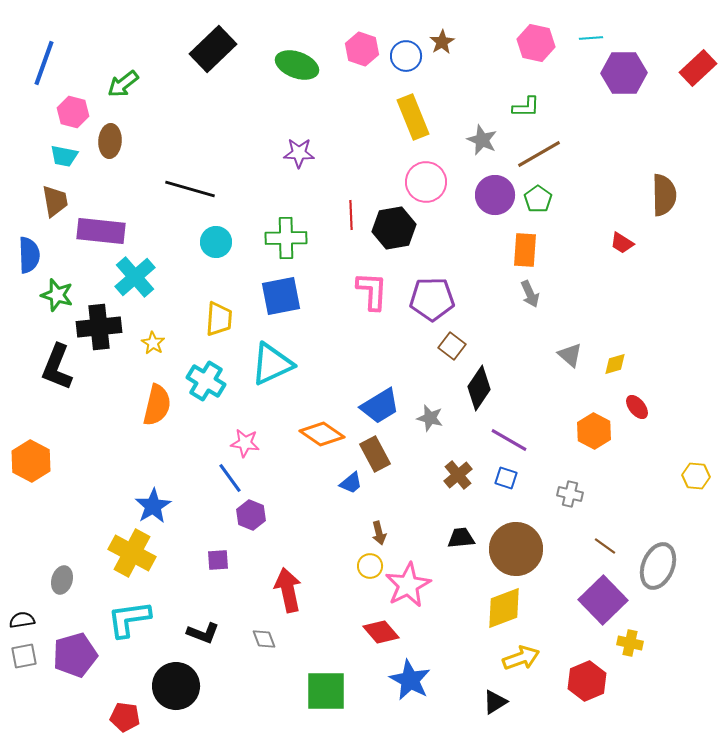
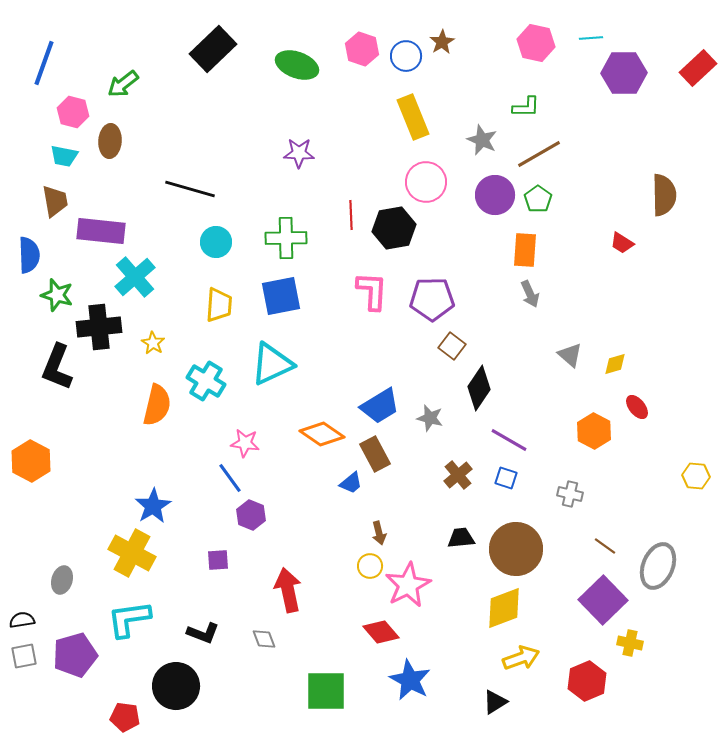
yellow trapezoid at (219, 319): moved 14 px up
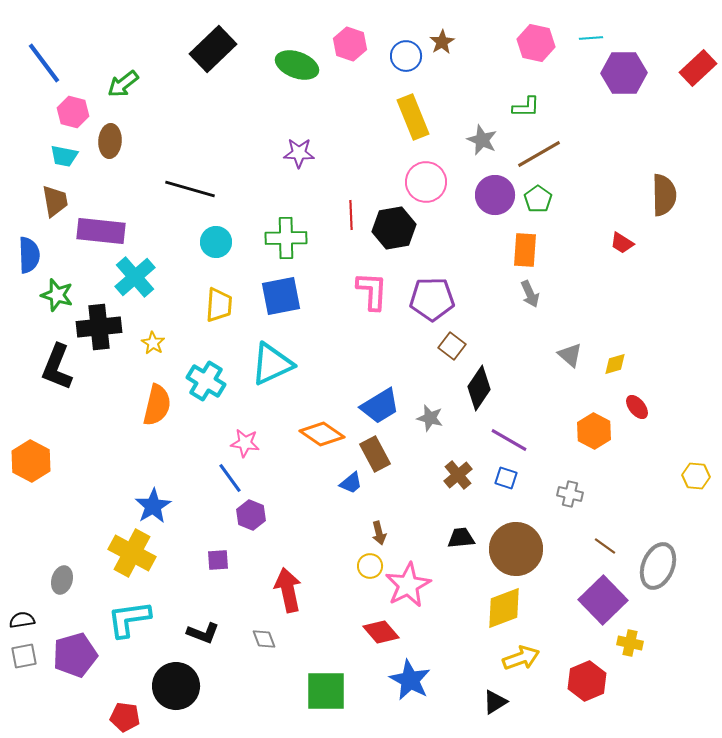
pink hexagon at (362, 49): moved 12 px left, 5 px up
blue line at (44, 63): rotated 57 degrees counterclockwise
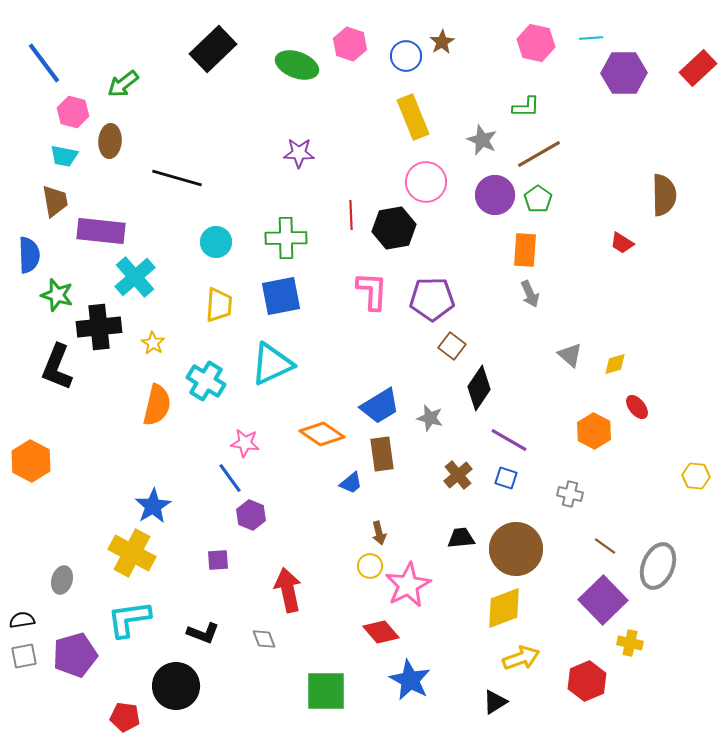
black line at (190, 189): moved 13 px left, 11 px up
brown rectangle at (375, 454): moved 7 px right; rotated 20 degrees clockwise
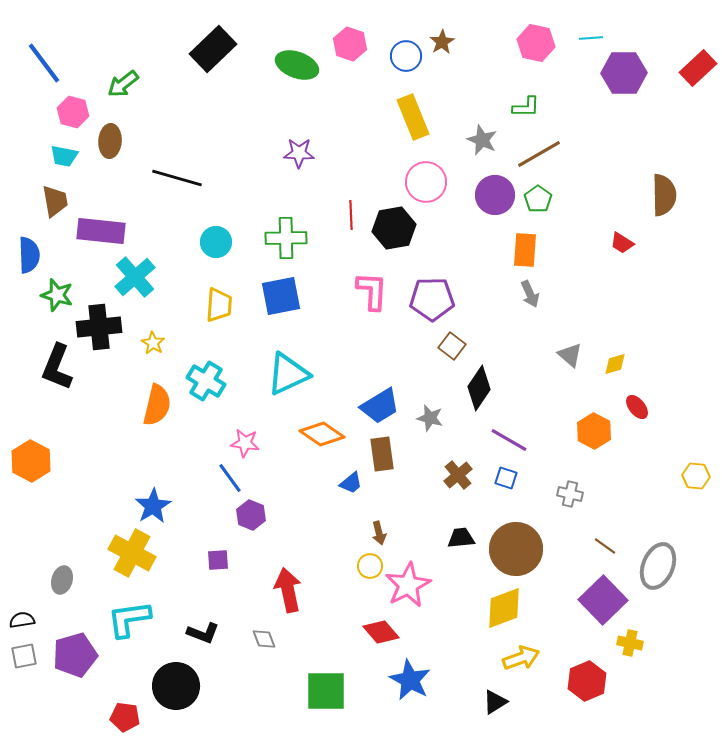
cyan triangle at (272, 364): moved 16 px right, 10 px down
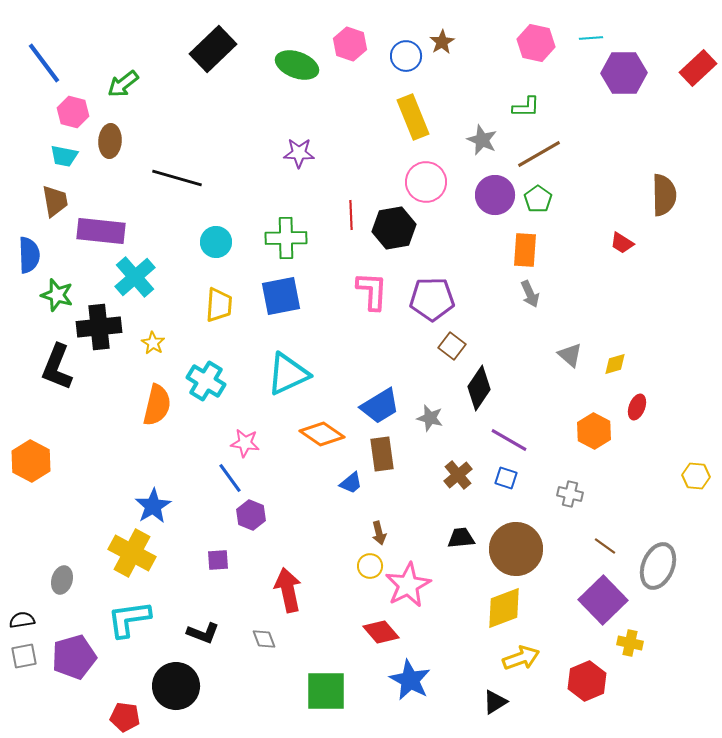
red ellipse at (637, 407): rotated 60 degrees clockwise
purple pentagon at (75, 655): moved 1 px left, 2 px down
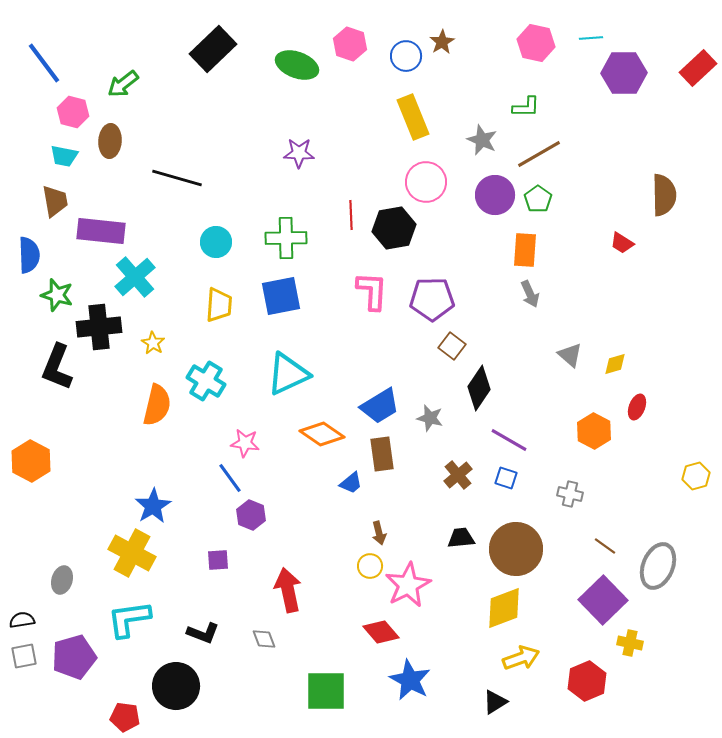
yellow hexagon at (696, 476): rotated 20 degrees counterclockwise
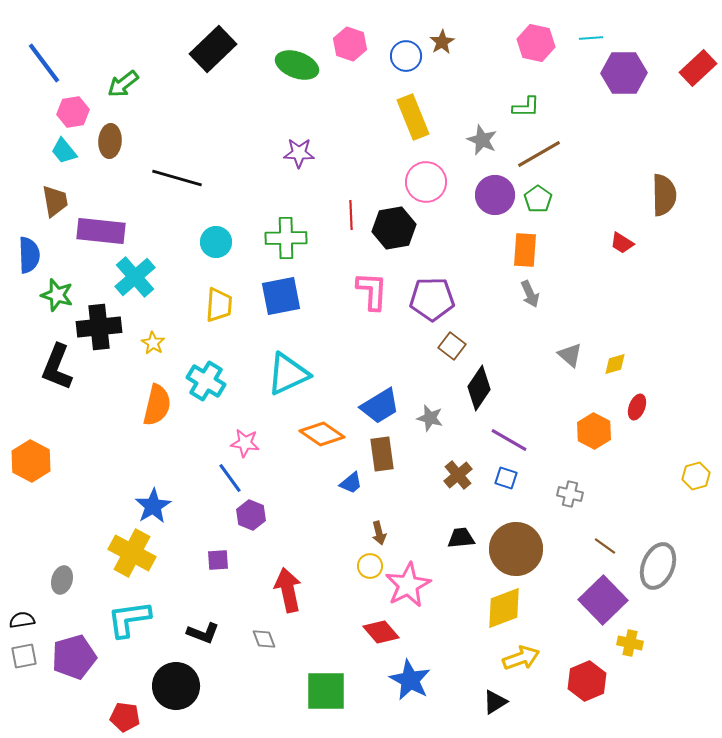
pink hexagon at (73, 112): rotated 24 degrees counterclockwise
cyan trapezoid at (64, 156): moved 5 px up; rotated 40 degrees clockwise
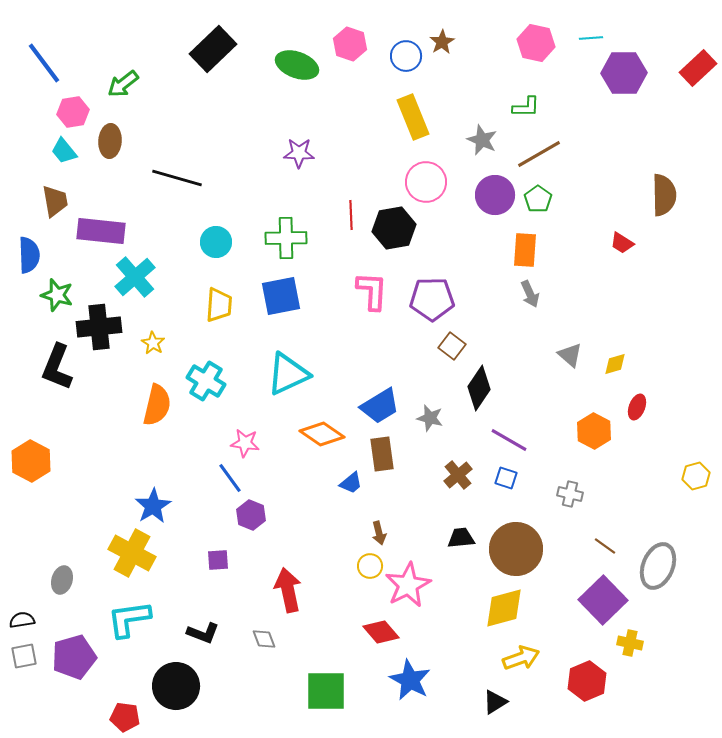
yellow diamond at (504, 608): rotated 6 degrees clockwise
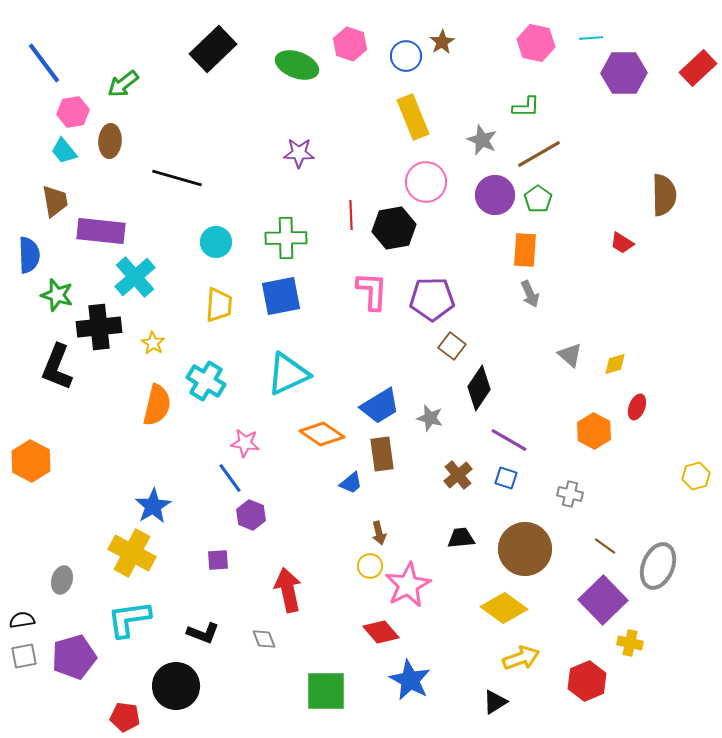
brown circle at (516, 549): moved 9 px right
yellow diamond at (504, 608): rotated 51 degrees clockwise
